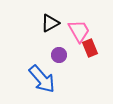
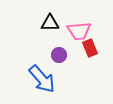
black triangle: rotated 30 degrees clockwise
pink trapezoid: rotated 115 degrees clockwise
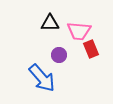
pink trapezoid: rotated 10 degrees clockwise
red rectangle: moved 1 px right, 1 px down
blue arrow: moved 1 px up
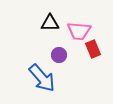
red rectangle: moved 2 px right
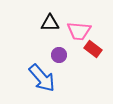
red rectangle: rotated 30 degrees counterclockwise
